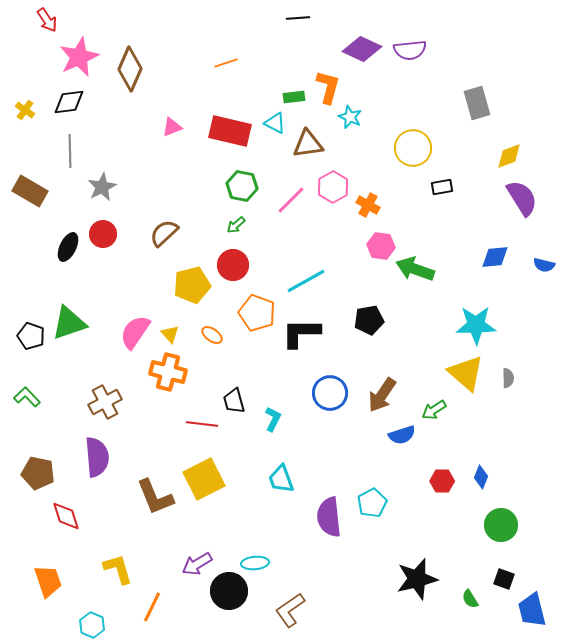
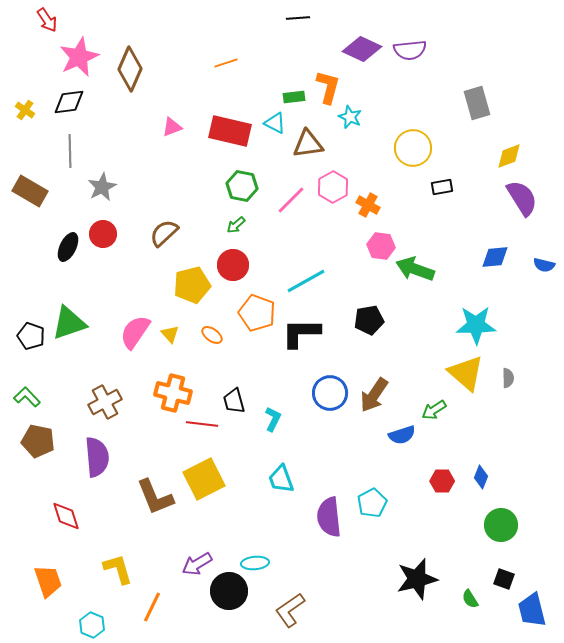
orange cross at (168, 372): moved 5 px right, 21 px down
brown arrow at (382, 395): moved 8 px left
brown pentagon at (38, 473): moved 32 px up
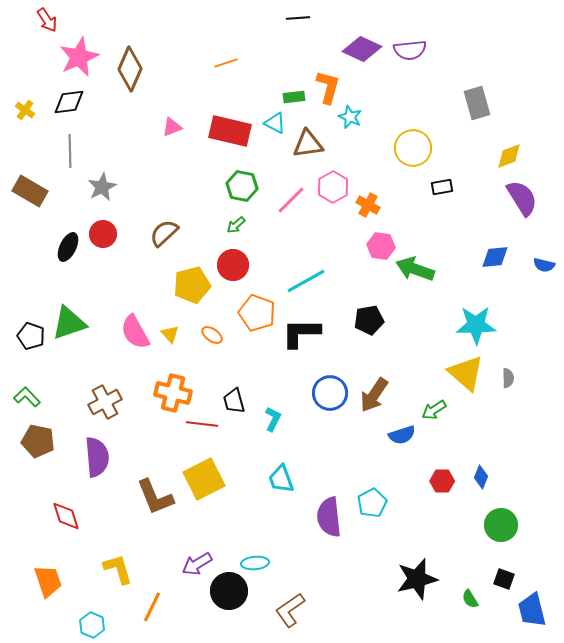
pink semicircle at (135, 332): rotated 63 degrees counterclockwise
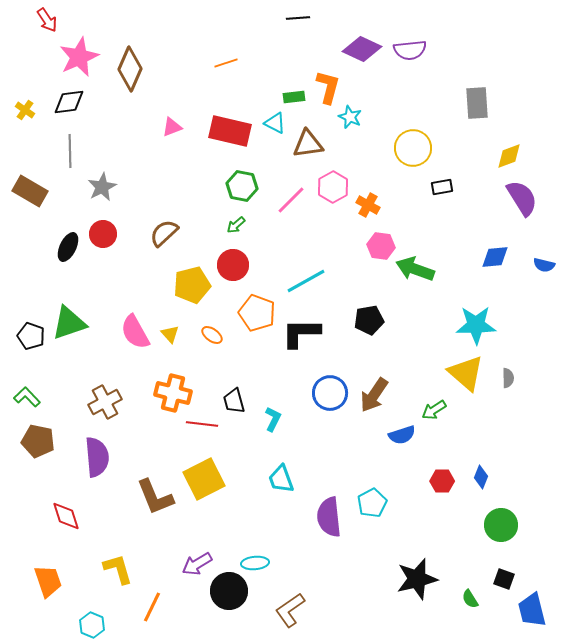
gray rectangle at (477, 103): rotated 12 degrees clockwise
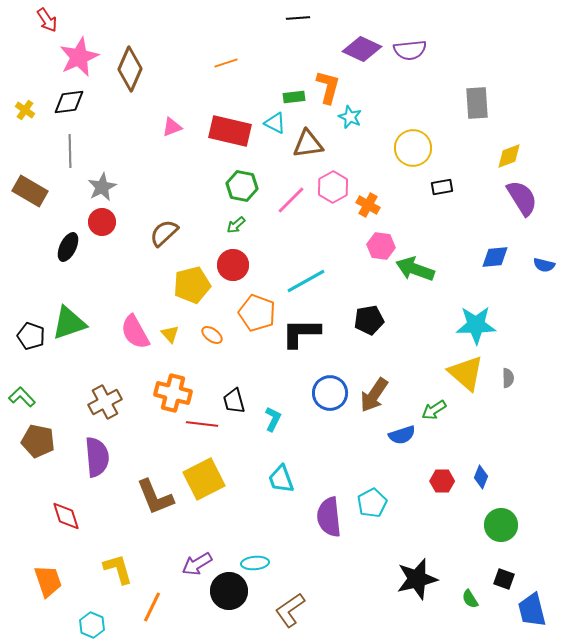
red circle at (103, 234): moved 1 px left, 12 px up
green L-shape at (27, 397): moved 5 px left
